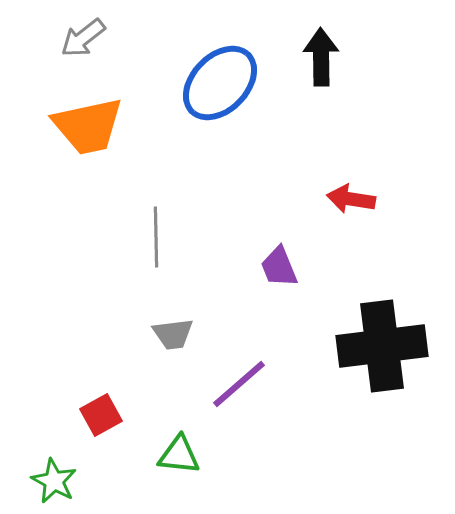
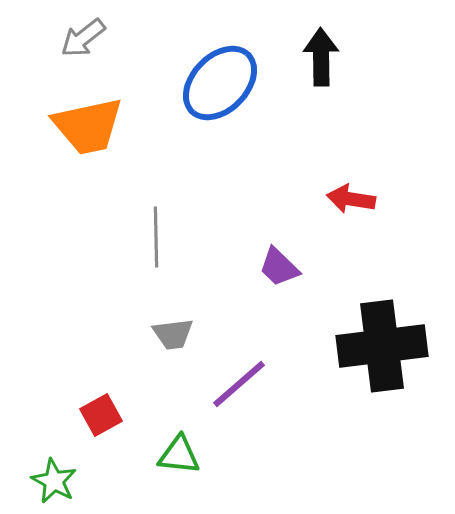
purple trapezoid: rotated 24 degrees counterclockwise
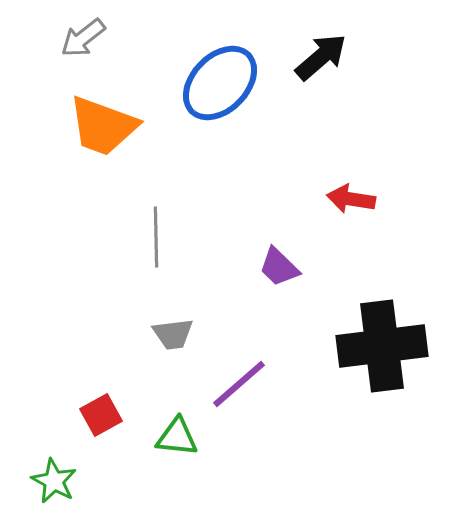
black arrow: rotated 50 degrees clockwise
orange trapezoid: moved 15 px right; rotated 32 degrees clockwise
green triangle: moved 2 px left, 18 px up
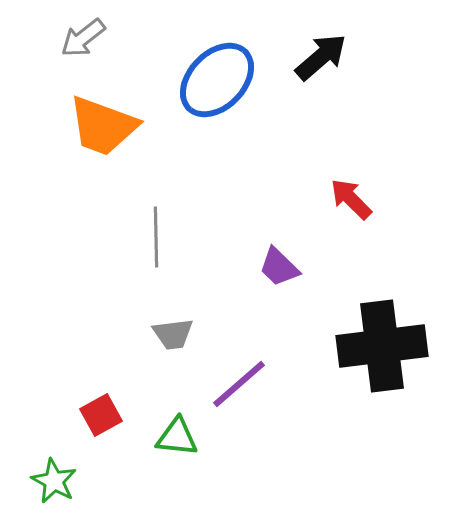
blue ellipse: moved 3 px left, 3 px up
red arrow: rotated 36 degrees clockwise
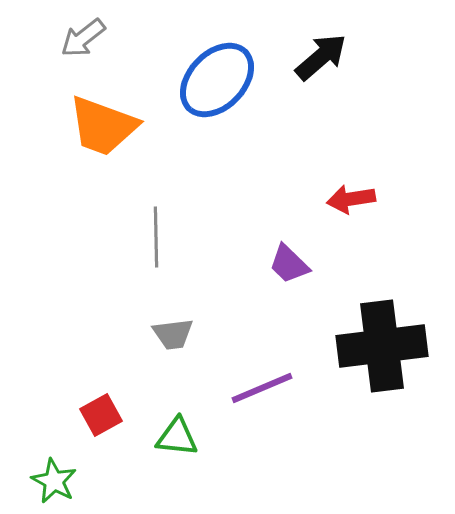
red arrow: rotated 54 degrees counterclockwise
purple trapezoid: moved 10 px right, 3 px up
purple line: moved 23 px right, 4 px down; rotated 18 degrees clockwise
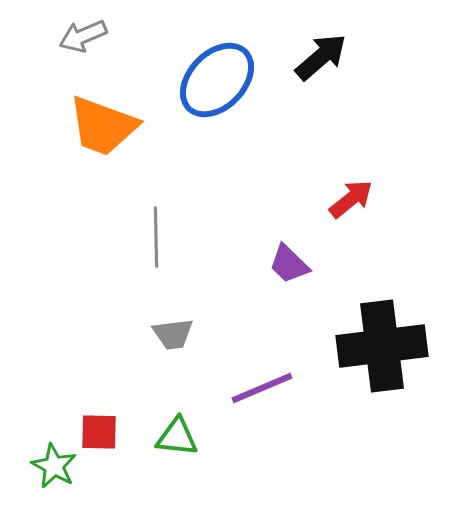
gray arrow: moved 2 px up; rotated 15 degrees clockwise
red arrow: rotated 150 degrees clockwise
red square: moved 2 px left, 17 px down; rotated 30 degrees clockwise
green star: moved 15 px up
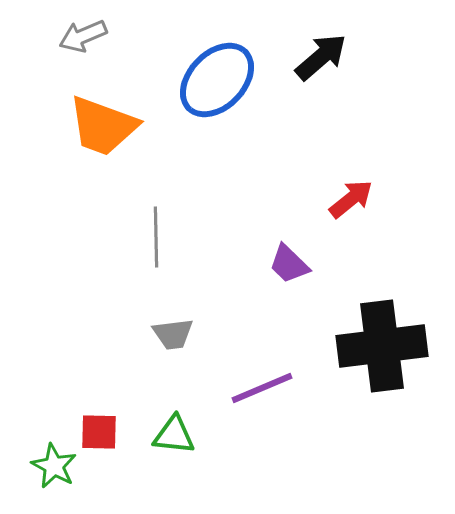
green triangle: moved 3 px left, 2 px up
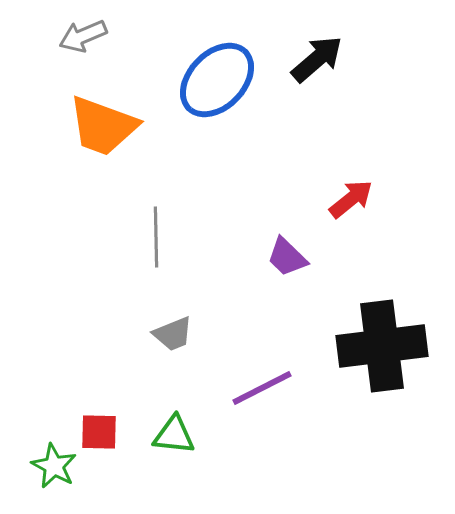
black arrow: moved 4 px left, 2 px down
purple trapezoid: moved 2 px left, 7 px up
gray trapezoid: rotated 15 degrees counterclockwise
purple line: rotated 4 degrees counterclockwise
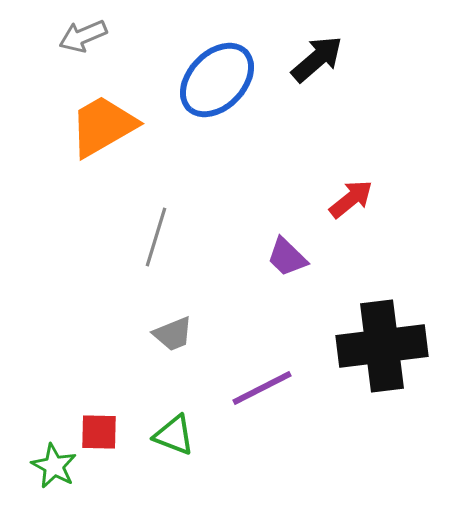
orange trapezoid: rotated 130 degrees clockwise
gray line: rotated 18 degrees clockwise
green triangle: rotated 15 degrees clockwise
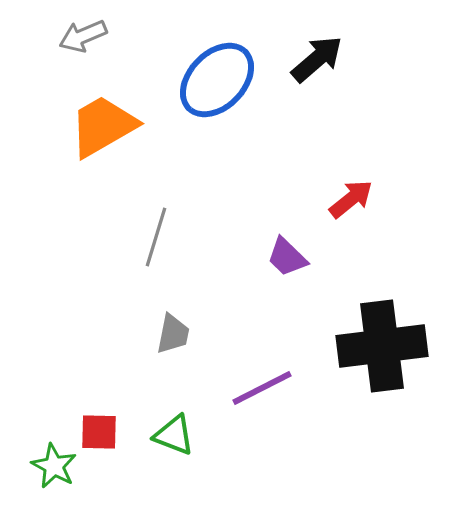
gray trapezoid: rotated 57 degrees counterclockwise
